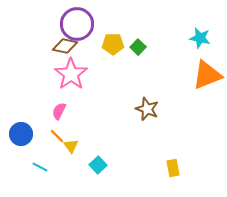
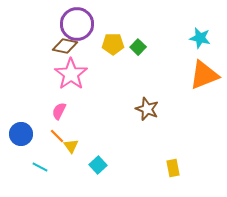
orange triangle: moved 3 px left
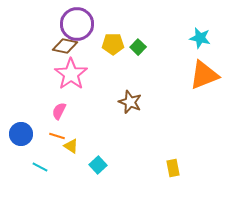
brown star: moved 17 px left, 7 px up
orange line: rotated 28 degrees counterclockwise
yellow triangle: rotated 21 degrees counterclockwise
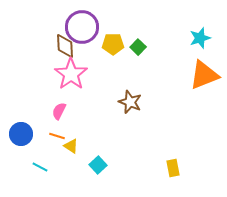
purple circle: moved 5 px right, 3 px down
cyan star: rotated 30 degrees counterclockwise
brown diamond: rotated 75 degrees clockwise
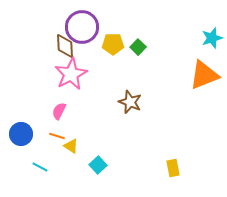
cyan star: moved 12 px right
pink star: rotated 8 degrees clockwise
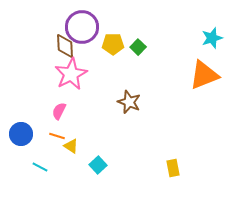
brown star: moved 1 px left
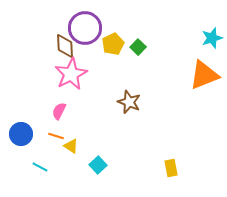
purple circle: moved 3 px right, 1 px down
yellow pentagon: rotated 25 degrees counterclockwise
orange line: moved 1 px left
yellow rectangle: moved 2 px left
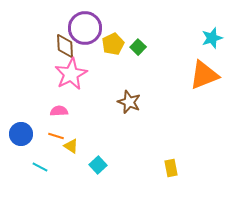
pink semicircle: rotated 60 degrees clockwise
